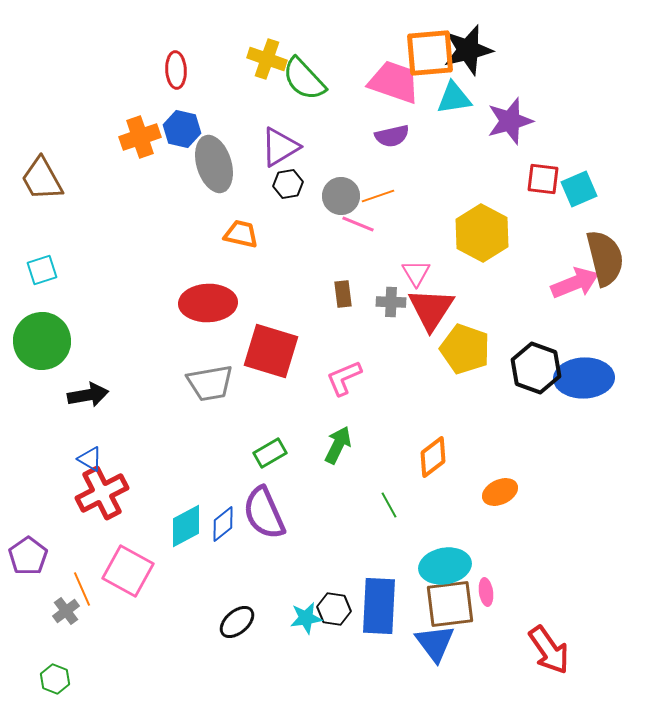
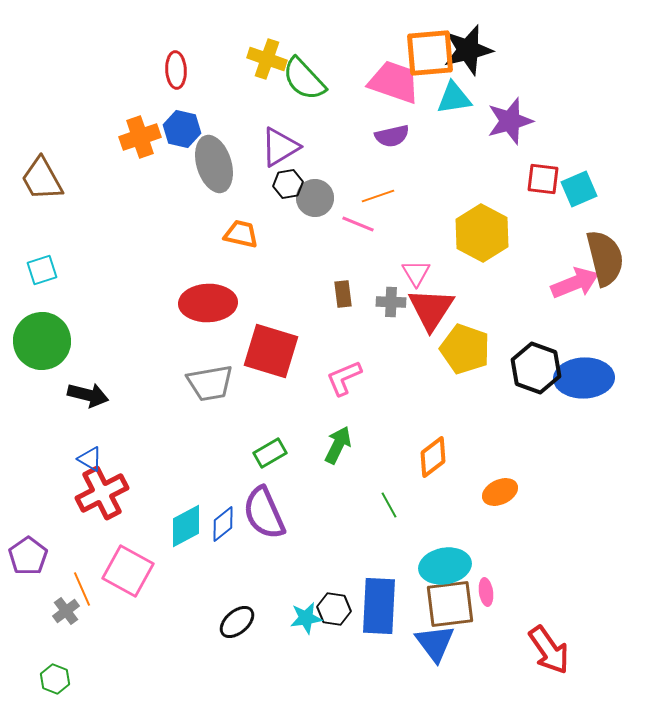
gray circle at (341, 196): moved 26 px left, 2 px down
black arrow at (88, 395): rotated 24 degrees clockwise
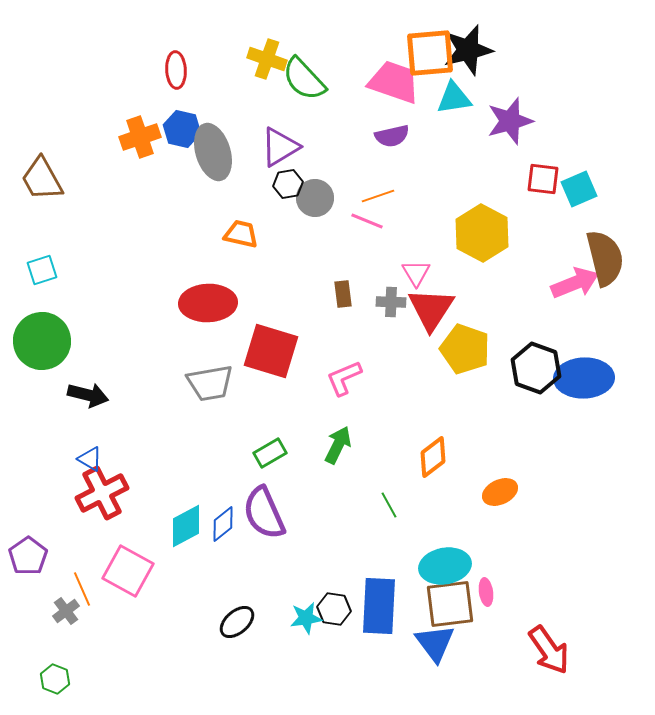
gray ellipse at (214, 164): moved 1 px left, 12 px up
pink line at (358, 224): moved 9 px right, 3 px up
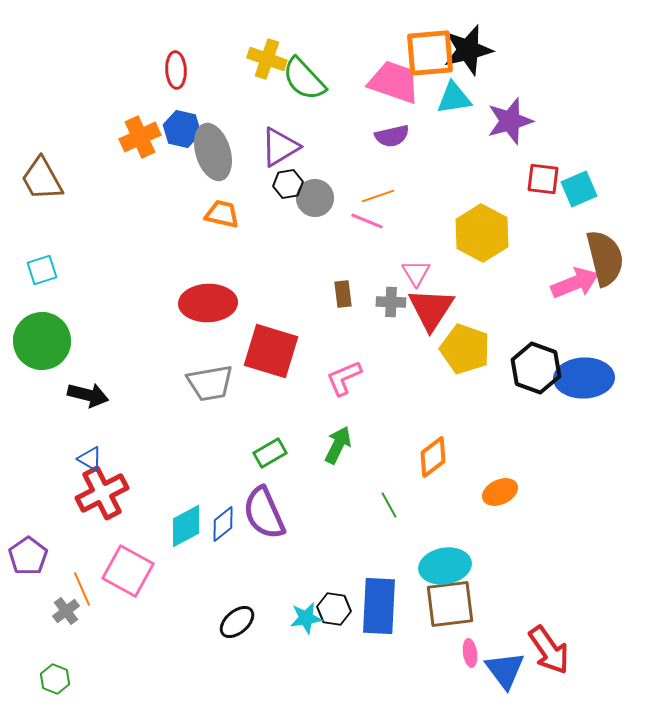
orange cross at (140, 137): rotated 6 degrees counterclockwise
orange trapezoid at (241, 234): moved 19 px left, 20 px up
pink ellipse at (486, 592): moved 16 px left, 61 px down
blue triangle at (435, 643): moved 70 px right, 27 px down
